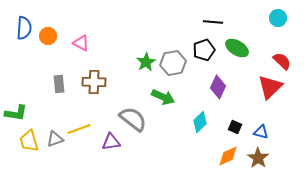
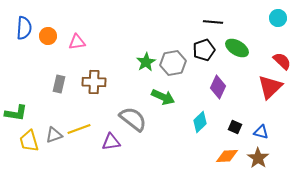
pink triangle: moved 4 px left, 1 px up; rotated 36 degrees counterclockwise
gray rectangle: rotated 18 degrees clockwise
gray triangle: moved 1 px left, 4 px up
orange diamond: moved 1 px left; rotated 20 degrees clockwise
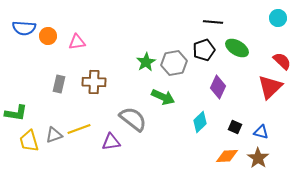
blue semicircle: rotated 90 degrees clockwise
gray hexagon: moved 1 px right
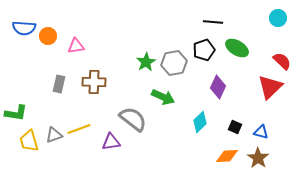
pink triangle: moved 1 px left, 4 px down
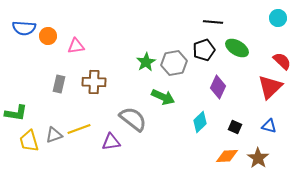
blue triangle: moved 8 px right, 6 px up
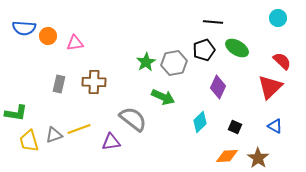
pink triangle: moved 1 px left, 3 px up
blue triangle: moved 6 px right; rotated 14 degrees clockwise
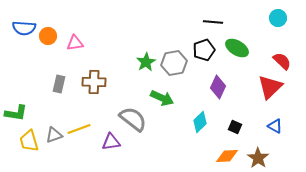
green arrow: moved 1 px left, 1 px down
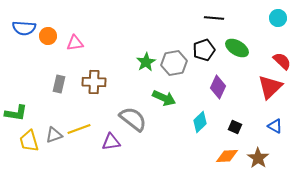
black line: moved 1 px right, 4 px up
green arrow: moved 2 px right
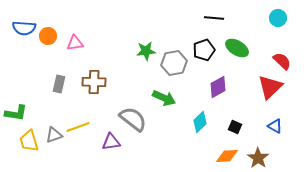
green star: moved 11 px up; rotated 24 degrees clockwise
purple diamond: rotated 35 degrees clockwise
yellow line: moved 1 px left, 2 px up
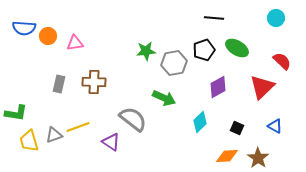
cyan circle: moved 2 px left
red triangle: moved 8 px left
black square: moved 2 px right, 1 px down
purple triangle: rotated 42 degrees clockwise
